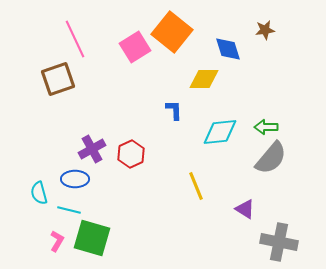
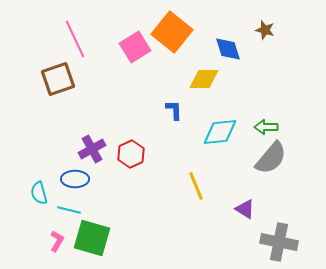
brown star: rotated 24 degrees clockwise
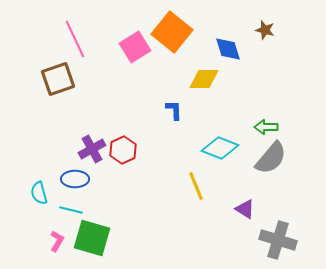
cyan diamond: moved 16 px down; rotated 27 degrees clockwise
red hexagon: moved 8 px left, 4 px up
cyan line: moved 2 px right
gray cross: moved 1 px left, 2 px up; rotated 6 degrees clockwise
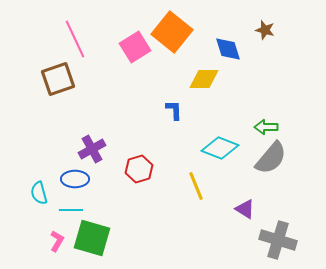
red hexagon: moved 16 px right, 19 px down; rotated 8 degrees clockwise
cyan line: rotated 15 degrees counterclockwise
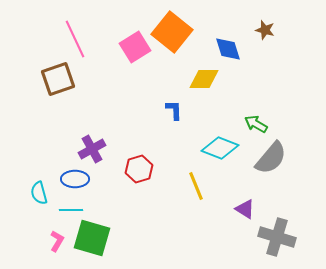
green arrow: moved 10 px left, 3 px up; rotated 30 degrees clockwise
gray cross: moved 1 px left, 3 px up
